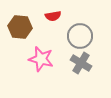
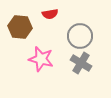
red semicircle: moved 3 px left, 2 px up
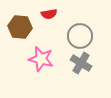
red semicircle: moved 1 px left
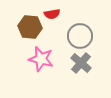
red semicircle: moved 3 px right
brown hexagon: moved 10 px right
gray cross: rotated 10 degrees clockwise
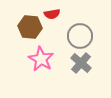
pink star: rotated 15 degrees clockwise
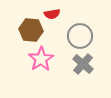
brown hexagon: moved 1 px right, 3 px down
pink star: rotated 10 degrees clockwise
gray cross: moved 2 px right, 1 px down
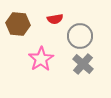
red semicircle: moved 3 px right, 5 px down
brown hexagon: moved 13 px left, 6 px up
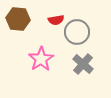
red semicircle: moved 1 px right, 1 px down
brown hexagon: moved 5 px up
gray circle: moved 3 px left, 4 px up
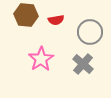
brown hexagon: moved 8 px right, 4 px up
gray circle: moved 13 px right
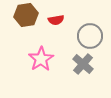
brown hexagon: rotated 15 degrees counterclockwise
gray circle: moved 4 px down
